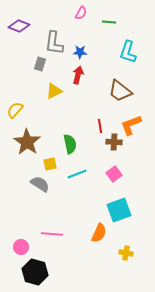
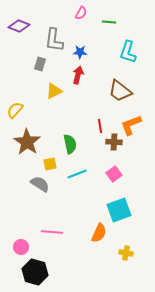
gray L-shape: moved 3 px up
pink line: moved 2 px up
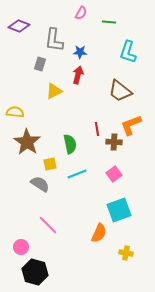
yellow semicircle: moved 2 px down; rotated 54 degrees clockwise
red line: moved 3 px left, 3 px down
pink line: moved 4 px left, 7 px up; rotated 40 degrees clockwise
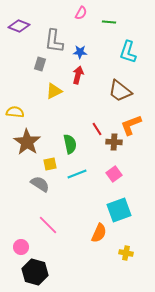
gray L-shape: moved 1 px down
red line: rotated 24 degrees counterclockwise
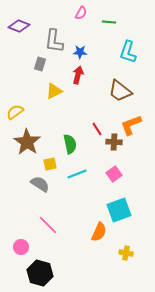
yellow semicircle: rotated 42 degrees counterclockwise
orange semicircle: moved 1 px up
black hexagon: moved 5 px right, 1 px down
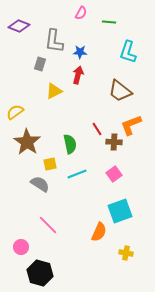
cyan square: moved 1 px right, 1 px down
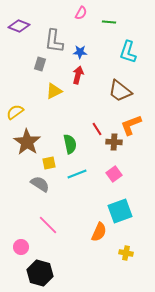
yellow square: moved 1 px left, 1 px up
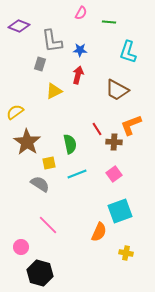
gray L-shape: moved 2 px left; rotated 15 degrees counterclockwise
blue star: moved 2 px up
brown trapezoid: moved 3 px left, 1 px up; rotated 10 degrees counterclockwise
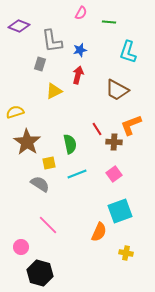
blue star: rotated 16 degrees counterclockwise
yellow semicircle: rotated 18 degrees clockwise
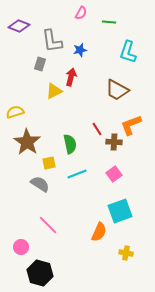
red arrow: moved 7 px left, 2 px down
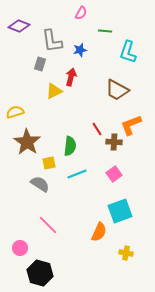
green line: moved 4 px left, 9 px down
green semicircle: moved 2 px down; rotated 18 degrees clockwise
pink circle: moved 1 px left, 1 px down
